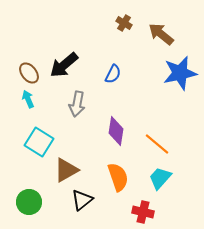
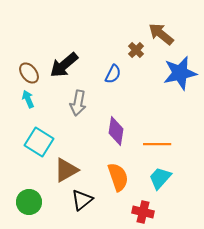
brown cross: moved 12 px right, 27 px down; rotated 14 degrees clockwise
gray arrow: moved 1 px right, 1 px up
orange line: rotated 40 degrees counterclockwise
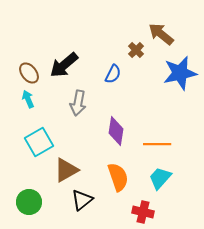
cyan square: rotated 28 degrees clockwise
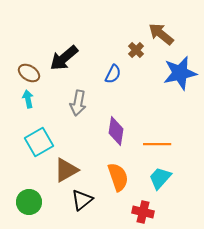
black arrow: moved 7 px up
brown ellipse: rotated 20 degrees counterclockwise
cyan arrow: rotated 12 degrees clockwise
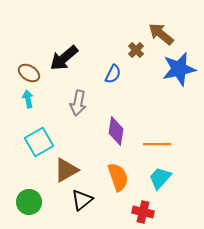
blue star: moved 1 px left, 4 px up
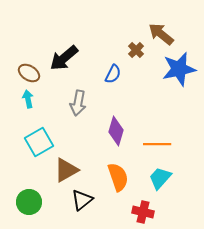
purple diamond: rotated 8 degrees clockwise
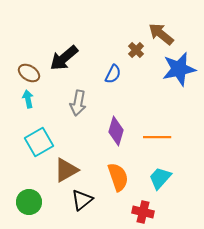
orange line: moved 7 px up
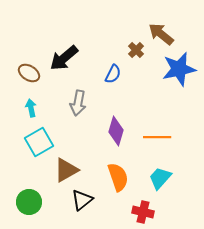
cyan arrow: moved 3 px right, 9 px down
